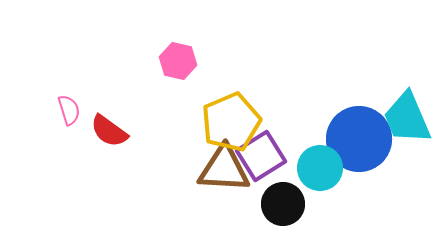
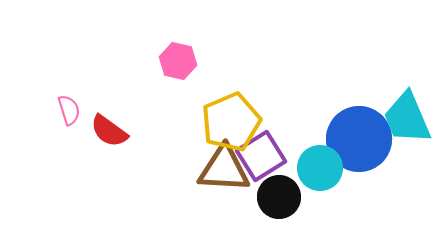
black circle: moved 4 px left, 7 px up
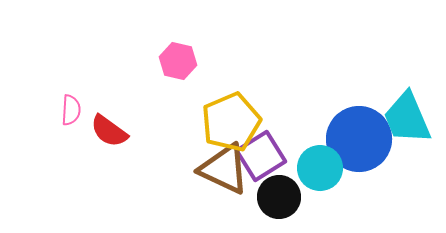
pink semicircle: moved 2 px right; rotated 20 degrees clockwise
brown triangle: rotated 22 degrees clockwise
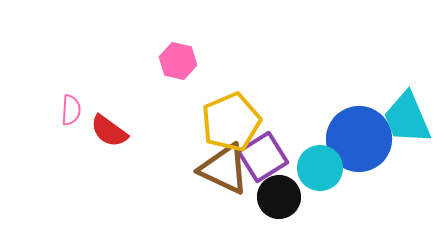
purple square: moved 2 px right, 1 px down
